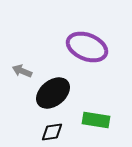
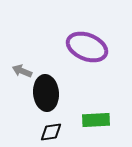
black ellipse: moved 7 px left; rotated 56 degrees counterclockwise
green rectangle: rotated 12 degrees counterclockwise
black diamond: moved 1 px left
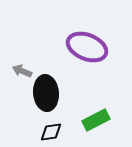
green rectangle: rotated 24 degrees counterclockwise
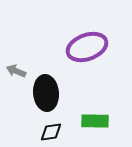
purple ellipse: rotated 42 degrees counterclockwise
gray arrow: moved 6 px left
green rectangle: moved 1 px left, 1 px down; rotated 28 degrees clockwise
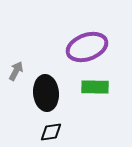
gray arrow: rotated 96 degrees clockwise
green rectangle: moved 34 px up
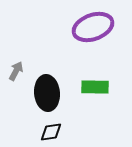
purple ellipse: moved 6 px right, 20 px up
black ellipse: moved 1 px right
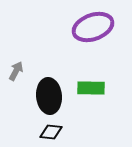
green rectangle: moved 4 px left, 1 px down
black ellipse: moved 2 px right, 3 px down
black diamond: rotated 15 degrees clockwise
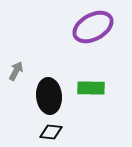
purple ellipse: rotated 9 degrees counterclockwise
